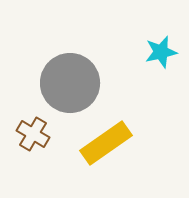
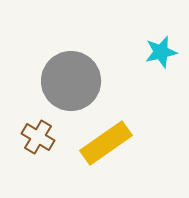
gray circle: moved 1 px right, 2 px up
brown cross: moved 5 px right, 3 px down
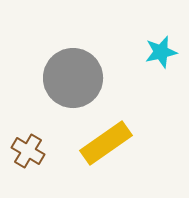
gray circle: moved 2 px right, 3 px up
brown cross: moved 10 px left, 14 px down
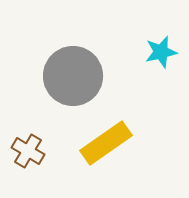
gray circle: moved 2 px up
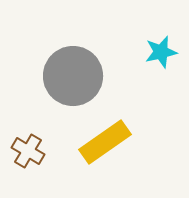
yellow rectangle: moved 1 px left, 1 px up
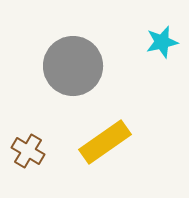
cyan star: moved 1 px right, 10 px up
gray circle: moved 10 px up
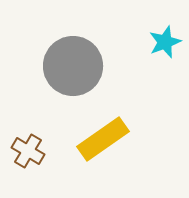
cyan star: moved 3 px right; rotated 8 degrees counterclockwise
yellow rectangle: moved 2 px left, 3 px up
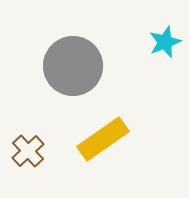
brown cross: rotated 16 degrees clockwise
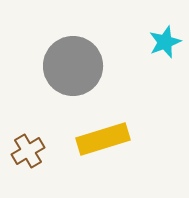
yellow rectangle: rotated 18 degrees clockwise
brown cross: rotated 12 degrees clockwise
